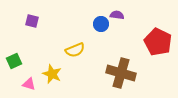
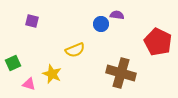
green square: moved 1 px left, 2 px down
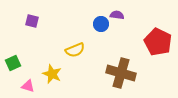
pink triangle: moved 1 px left, 2 px down
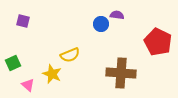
purple square: moved 9 px left
yellow semicircle: moved 5 px left, 5 px down
brown cross: rotated 12 degrees counterclockwise
pink triangle: moved 1 px up; rotated 24 degrees clockwise
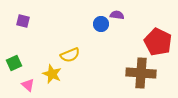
green square: moved 1 px right
brown cross: moved 20 px right
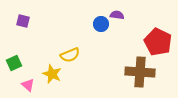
brown cross: moved 1 px left, 1 px up
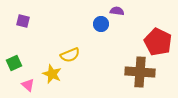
purple semicircle: moved 4 px up
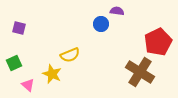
purple square: moved 4 px left, 7 px down
red pentagon: rotated 20 degrees clockwise
brown cross: rotated 28 degrees clockwise
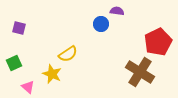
yellow semicircle: moved 2 px left, 1 px up; rotated 12 degrees counterclockwise
pink triangle: moved 2 px down
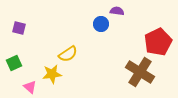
yellow star: rotated 30 degrees counterclockwise
pink triangle: moved 2 px right
